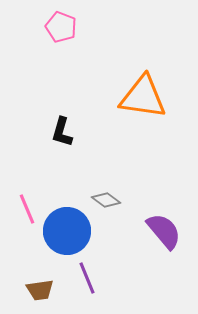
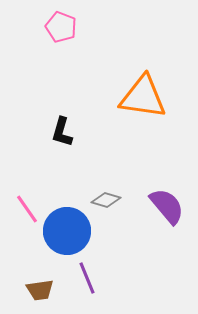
gray diamond: rotated 20 degrees counterclockwise
pink line: rotated 12 degrees counterclockwise
purple semicircle: moved 3 px right, 25 px up
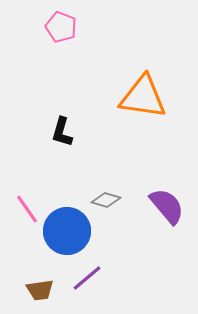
purple line: rotated 72 degrees clockwise
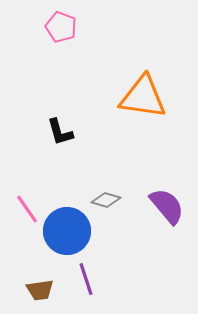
black L-shape: moved 2 px left; rotated 32 degrees counterclockwise
purple line: moved 1 px left, 1 px down; rotated 68 degrees counterclockwise
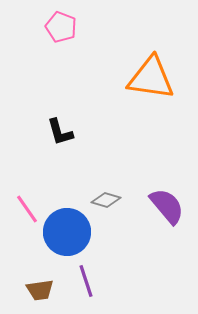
orange triangle: moved 8 px right, 19 px up
blue circle: moved 1 px down
purple line: moved 2 px down
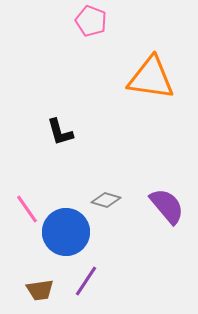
pink pentagon: moved 30 px right, 6 px up
blue circle: moved 1 px left
purple line: rotated 52 degrees clockwise
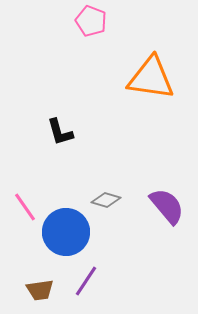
pink line: moved 2 px left, 2 px up
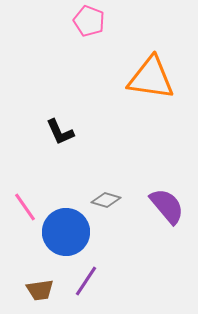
pink pentagon: moved 2 px left
black L-shape: rotated 8 degrees counterclockwise
